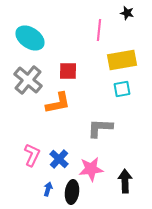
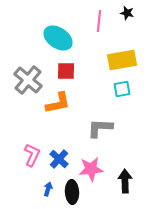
pink line: moved 9 px up
cyan ellipse: moved 28 px right
red square: moved 2 px left
black ellipse: rotated 10 degrees counterclockwise
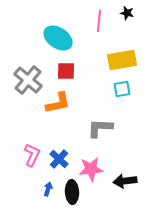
black arrow: rotated 95 degrees counterclockwise
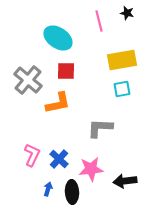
pink line: rotated 20 degrees counterclockwise
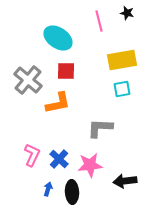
pink star: moved 1 px left, 4 px up
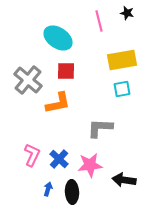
black arrow: moved 1 px left, 1 px up; rotated 15 degrees clockwise
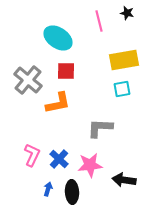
yellow rectangle: moved 2 px right
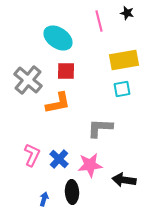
blue arrow: moved 4 px left, 10 px down
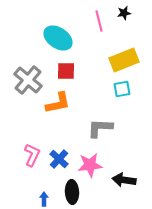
black star: moved 3 px left; rotated 24 degrees counterclockwise
yellow rectangle: rotated 12 degrees counterclockwise
blue arrow: rotated 16 degrees counterclockwise
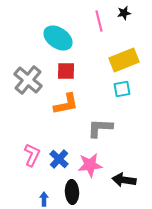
orange L-shape: moved 8 px right, 1 px down
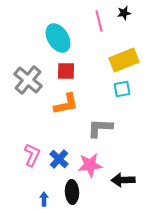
cyan ellipse: rotated 24 degrees clockwise
black arrow: moved 1 px left; rotated 10 degrees counterclockwise
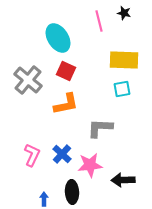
black star: rotated 24 degrees clockwise
yellow rectangle: rotated 24 degrees clockwise
red square: rotated 24 degrees clockwise
blue cross: moved 3 px right, 5 px up
